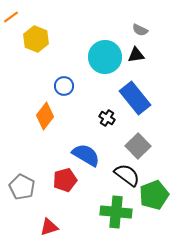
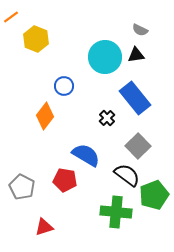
black cross: rotated 14 degrees clockwise
red pentagon: rotated 25 degrees clockwise
red triangle: moved 5 px left
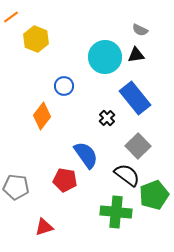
orange diamond: moved 3 px left
blue semicircle: rotated 24 degrees clockwise
gray pentagon: moved 6 px left; rotated 20 degrees counterclockwise
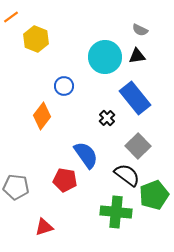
black triangle: moved 1 px right, 1 px down
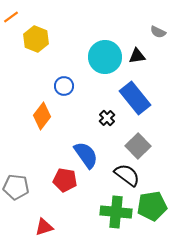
gray semicircle: moved 18 px right, 2 px down
green pentagon: moved 2 px left, 11 px down; rotated 12 degrees clockwise
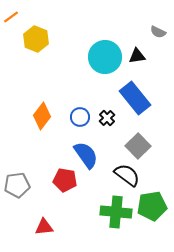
blue circle: moved 16 px right, 31 px down
gray pentagon: moved 1 px right, 2 px up; rotated 15 degrees counterclockwise
red triangle: rotated 12 degrees clockwise
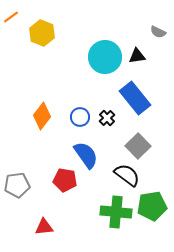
yellow hexagon: moved 6 px right, 6 px up
